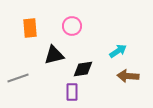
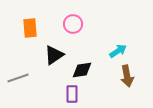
pink circle: moved 1 px right, 2 px up
black triangle: rotated 20 degrees counterclockwise
black diamond: moved 1 px left, 1 px down
brown arrow: moved 1 px left; rotated 105 degrees counterclockwise
purple rectangle: moved 2 px down
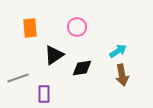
pink circle: moved 4 px right, 3 px down
black diamond: moved 2 px up
brown arrow: moved 5 px left, 1 px up
purple rectangle: moved 28 px left
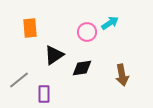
pink circle: moved 10 px right, 5 px down
cyan arrow: moved 8 px left, 28 px up
gray line: moved 1 px right, 2 px down; rotated 20 degrees counterclockwise
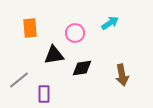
pink circle: moved 12 px left, 1 px down
black triangle: rotated 25 degrees clockwise
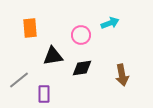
cyan arrow: rotated 12 degrees clockwise
pink circle: moved 6 px right, 2 px down
black triangle: moved 1 px left, 1 px down
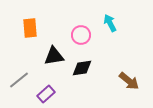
cyan arrow: rotated 96 degrees counterclockwise
black triangle: moved 1 px right
brown arrow: moved 7 px right, 6 px down; rotated 40 degrees counterclockwise
purple rectangle: moved 2 px right; rotated 48 degrees clockwise
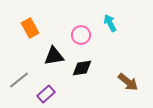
orange rectangle: rotated 24 degrees counterclockwise
brown arrow: moved 1 px left, 1 px down
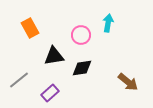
cyan arrow: moved 2 px left; rotated 36 degrees clockwise
purple rectangle: moved 4 px right, 1 px up
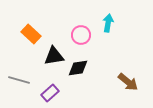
orange rectangle: moved 1 px right, 6 px down; rotated 18 degrees counterclockwise
black diamond: moved 4 px left
gray line: rotated 55 degrees clockwise
